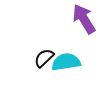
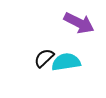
purple arrow: moved 5 px left, 4 px down; rotated 148 degrees clockwise
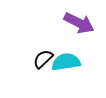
black semicircle: moved 1 px left, 1 px down
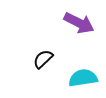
cyan semicircle: moved 17 px right, 16 px down
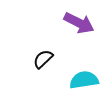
cyan semicircle: moved 1 px right, 2 px down
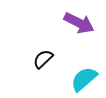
cyan semicircle: moved 1 px up; rotated 32 degrees counterclockwise
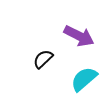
purple arrow: moved 13 px down
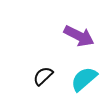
black semicircle: moved 17 px down
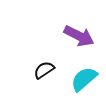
black semicircle: moved 1 px right, 6 px up; rotated 10 degrees clockwise
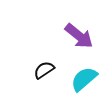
purple arrow: rotated 12 degrees clockwise
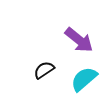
purple arrow: moved 4 px down
